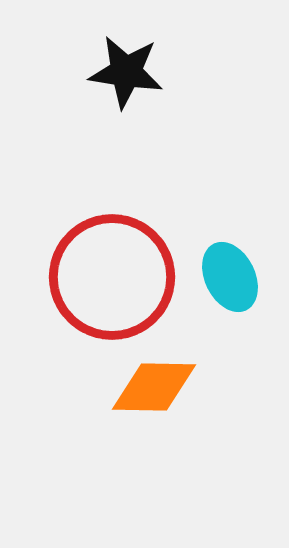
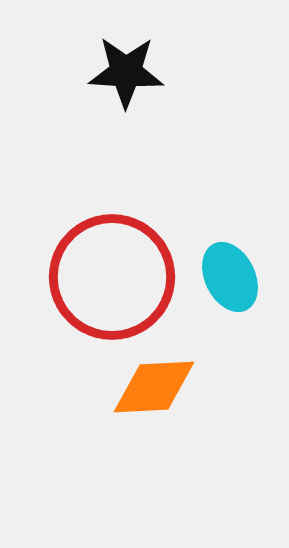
black star: rotated 6 degrees counterclockwise
orange diamond: rotated 4 degrees counterclockwise
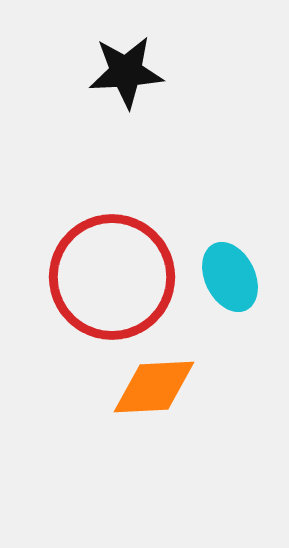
black star: rotated 6 degrees counterclockwise
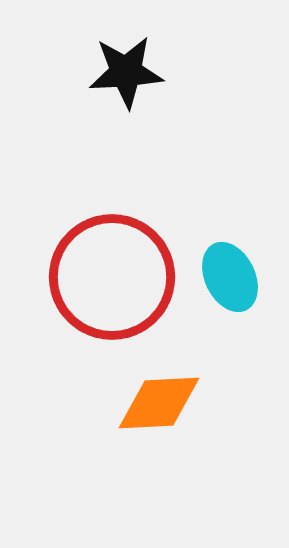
orange diamond: moved 5 px right, 16 px down
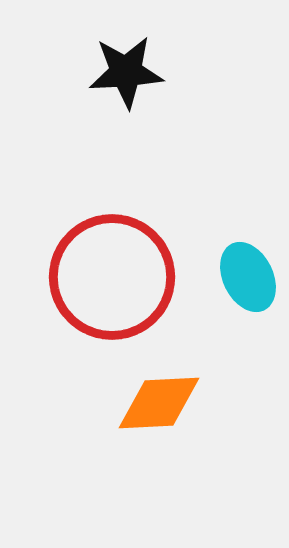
cyan ellipse: moved 18 px right
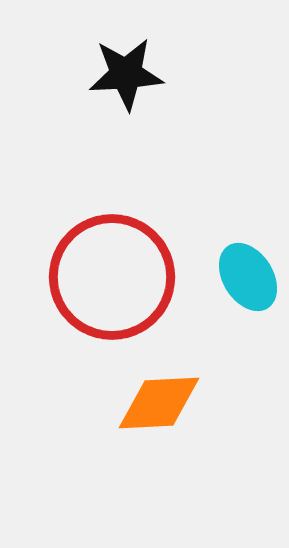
black star: moved 2 px down
cyan ellipse: rotated 6 degrees counterclockwise
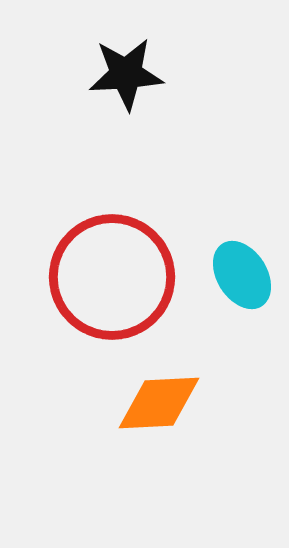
cyan ellipse: moved 6 px left, 2 px up
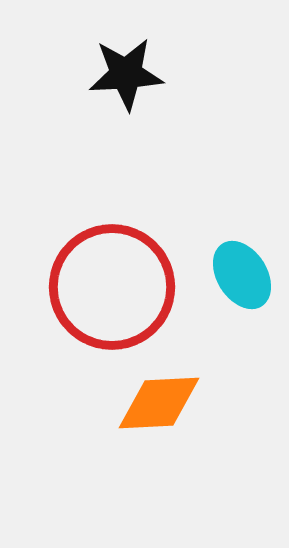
red circle: moved 10 px down
